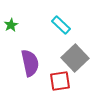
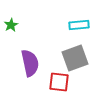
cyan rectangle: moved 18 px right; rotated 48 degrees counterclockwise
gray square: rotated 24 degrees clockwise
red square: moved 1 px left, 1 px down; rotated 15 degrees clockwise
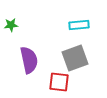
green star: rotated 24 degrees clockwise
purple semicircle: moved 1 px left, 3 px up
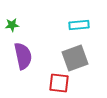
green star: moved 1 px right
purple semicircle: moved 6 px left, 4 px up
red square: moved 1 px down
